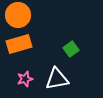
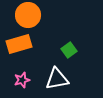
orange circle: moved 10 px right
green square: moved 2 px left, 1 px down
pink star: moved 3 px left, 1 px down
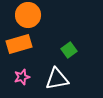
pink star: moved 3 px up
